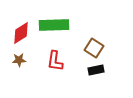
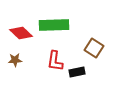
red diamond: rotated 75 degrees clockwise
brown star: moved 4 px left
black rectangle: moved 19 px left, 2 px down
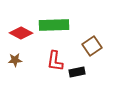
red diamond: rotated 15 degrees counterclockwise
brown square: moved 2 px left, 2 px up; rotated 24 degrees clockwise
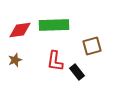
red diamond: moved 1 px left, 3 px up; rotated 35 degrees counterclockwise
brown square: rotated 18 degrees clockwise
brown star: rotated 16 degrees counterclockwise
black rectangle: rotated 63 degrees clockwise
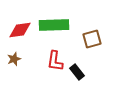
brown square: moved 7 px up
brown star: moved 1 px left, 1 px up
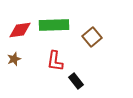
brown square: moved 2 px up; rotated 24 degrees counterclockwise
black rectangle: moved 1 px left, 9 px down
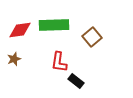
red L-shape: moved 4 px right, 1 px down
black rectangle: rotated 14 degrees counterclockwise
